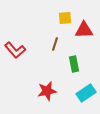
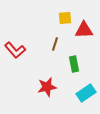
red star: moved 4 px up
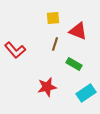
yellow square: moved 12 px left
red triangle: moved 6 px left, 1 px down; rotated 24 degrees clockwise
green rectangle: rotated 49 degrees counterclockwise
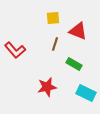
cyan rectangle: rotated 60 degrees clockwise
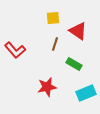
red triangle: rotated 12 degrees clockwise
cyan rectangle: rotated 48 degrees counterclockwise
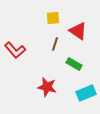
red star: rotated 24 degrees clockwise
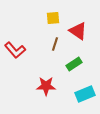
green rectangle: rotated 63 degrees counterclockwise
red star: moved 1 px left, 1 px up; rotated 12 degrees counterclockwise
cyan rectangle: moved 1 px left, 1 px down
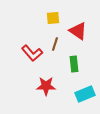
red L-shape: moved 17 px right, 3 px down
green rectangle: rotated 63 degrees counterclockwise
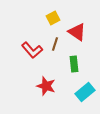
yellow square: rotated 24 degrees counterclockwise
red triangle: moved 1 px left, 1 px down
red L-shape: moved 3 px up
red star: rotated 18 degrees clockwise
cyan rectangle: moved 2 px up; rotated 18 degrees counterclockwise
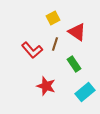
green rectangle: rotated 28 degrees counterclockwise
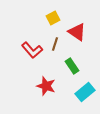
green rectangle: moved 2 px left, 2 px down
